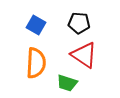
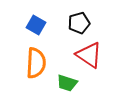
black pentagon: rotated 20 degrees counterclockwise
red triangle: moved 5 px right
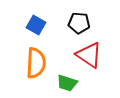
black pentagon: rotated 20 degrees clockwise
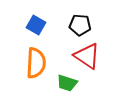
black pentagon: moved 1 px right, 2 px down
red triangle: moved 2 px left, 1 px down
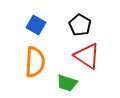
black pentagon: rotated 25 degrees clockwise
orange semicircle: moved 1 px left, 1 px up
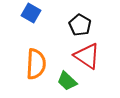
blue square: moved 5 px left, 12 px up
orange semicircle: moved 1 px right, 2 px down
green trapezoid: moved 2 px up; rotated 25 degrees clockwise
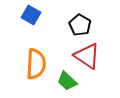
blue square: moved 2 px down
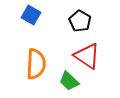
black pentagon: moved 4 px up
green trapezoid: moved 2 px right
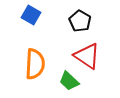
orange semicircle: moved 1 px left
